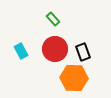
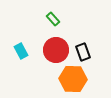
red circle: moved 1 px right, 1 px down
orange hexagon: moved 1 px left, 1 px down
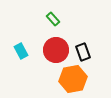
orange hexagon: rotated 12 degrees counterclockwise
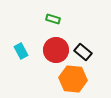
green rectangle: rotated 32 degrees counterclockwise
black rectangle: rotated 30 degrees counterclockwise
orange hexagon: rotated 16 degrees clockwise
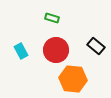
green rectangle: moved 1 px left, 1 px up
black rectangle: moved 13 px right, 6 px up
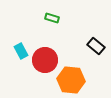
red circle: moved 11 px left, 10 px down
orange hexagon: moved 2 px left, 1 px down
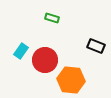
black rectangle: rotated 18 degrees counterclockwise
cyan rectangle: rotated 63 degrees clockwise
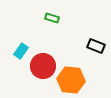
red circle: moved 2 px left, 6 px down
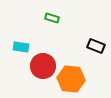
cyan rectangle: moved 4 px up; rotated 63 degrees clockwise
orange hexagon: moved 1 px up
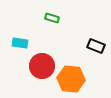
cyan rectangle: moved 1 px left, 4 px up
red circle: moved 1 px left
